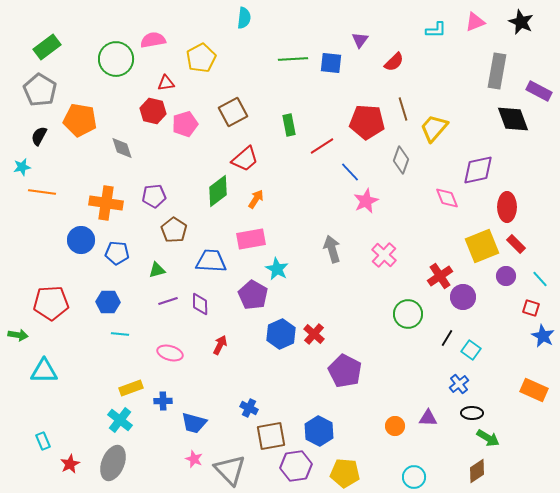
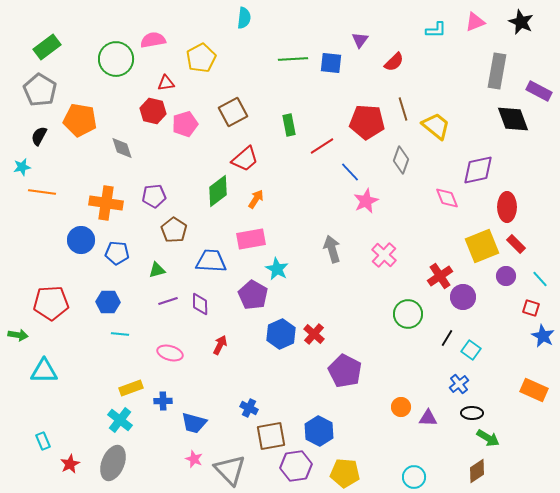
yellow trapezoid at (434, 128): moved 2 px right, 2 px up; rotated 88 degrees clockwise
orange circle at (395, 426): moved 6 px right, 19 px up
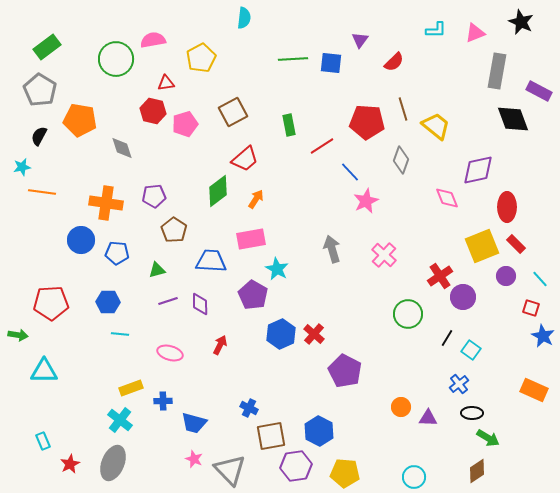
pink triangle at (475, 22): moved 11 px down
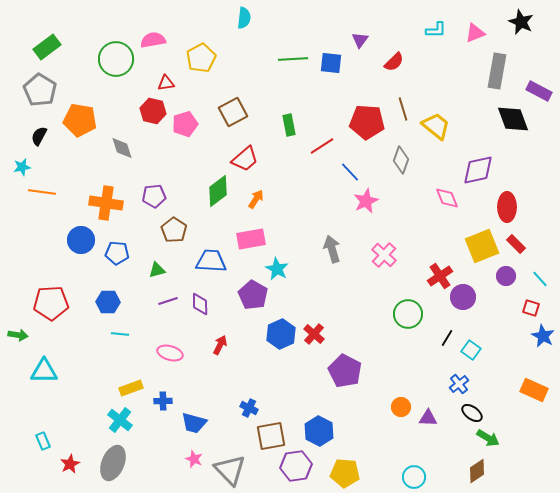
black ellipse at (472, 413): rotated 35 degrees clockwise
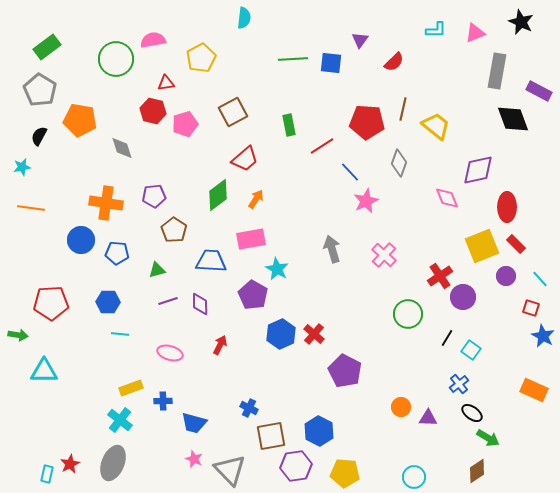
brown line at (403, 109): rotated 30 degrees clockwise
gray diamond at (401, 160): moved 2 px left, 3 px down
green diamond at (218, 191): moved 4 px down
orange line at (42, 192): moved 11 px left, 16 px down
cyan rectangle at (43, 441): moved 4 px right, 33 px down; rotated 36 degrees clockwise
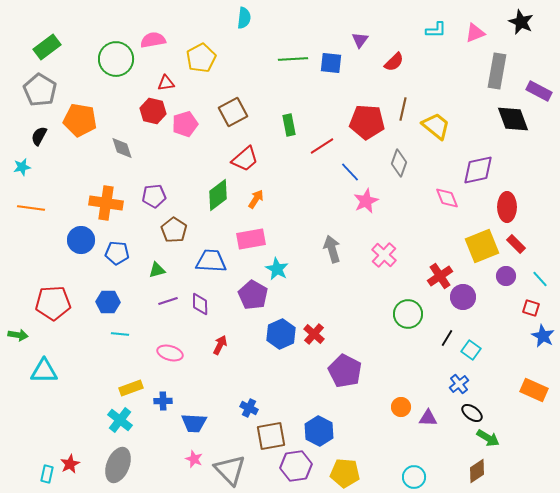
red pentagon at (51, 303): moved 2 px right
blue trapezoid at (194, 423): rotated 12 degrees counterclockwise
gray ellipse at (113, 463): moved 5 px right, 2 px down
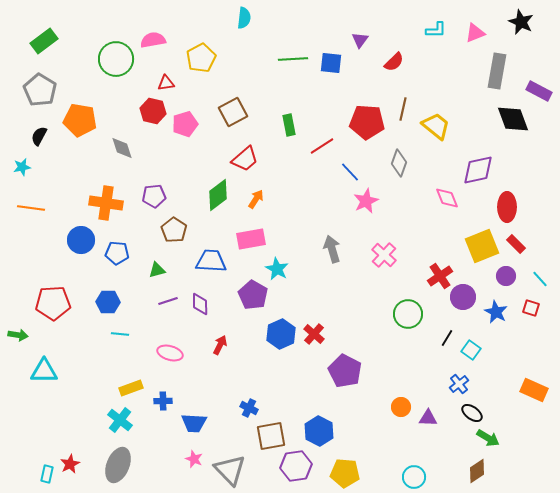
green rectangle at (47, 47): moved 3 px left, 6 px up
blue star at (543, 336): moved 47 px left, 24 px up
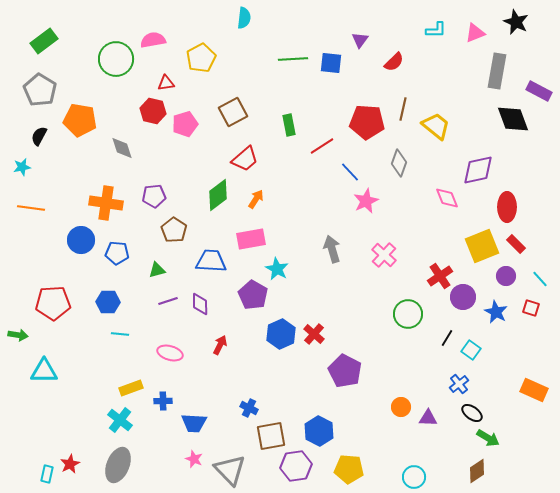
black star at (521, 22): moved 5 px left
yellow pentagon at (345, 473): moved 4 px right, 4 px up
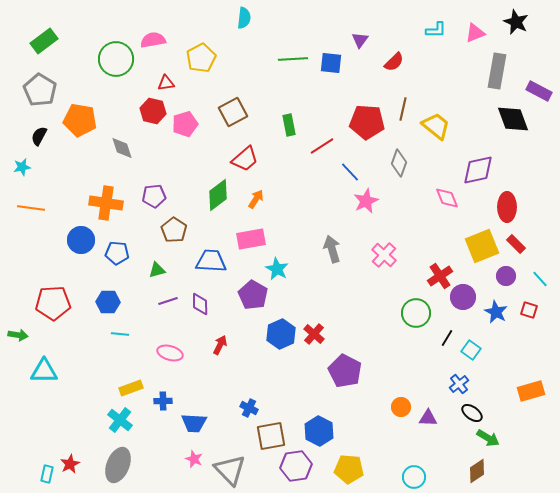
red square at (531, 308): moved 2 px left, 2 px down
green circle at (408, 314): moved 8 px right, 1 px up
orange rectangle at (534, 390): moved 3 px left, 1 px down; rotated 40 degrees counterclockwise
